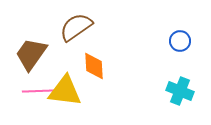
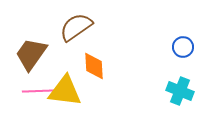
blue circle: moved 3 px right, 6 px down
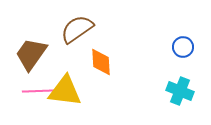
brown semicircle: moved 1 px right, 2 px down
orange diamond: moved 7 px right, 4 px up
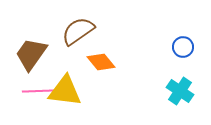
brown semicircle: moved 1 px right, 2 px down
orange diamond: rotated 36 degrees counterclockwise
cyan cross: rotated 12 degrees clockwise
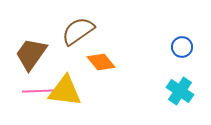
blue circle: moved 1 px left
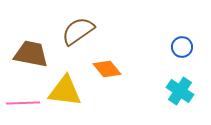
brown trapezoid: rotated 66 degrees clockwise
orange diamond: moved 6 px right, 7 px down
pink line: moved 16 px left, 12 px down
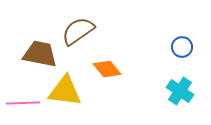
brown trapezoid: moved 9 px right
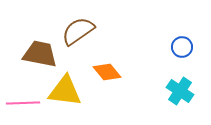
orange diamond: moved 3 px down
